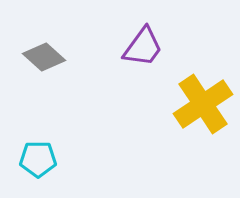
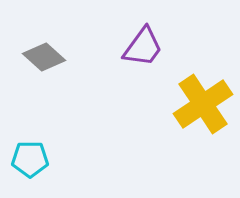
cyan pentagon: moved 8 px left
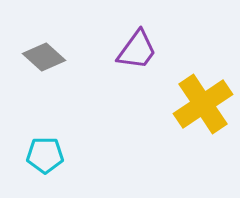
purple trapezoid: moved 6 px left, 3 px down
cyan pentagon: moved 15 px right, 4 px up
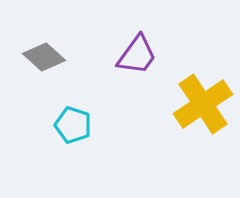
purple trapezoid: moved 5 px down
cyan pentagon: moved 28 px right, 30 px up; rotated 18 degrees clockwise
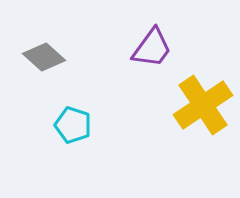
purple trapezoid: moved 15 px right, 7 px up
yellow cross: moved 1 px down
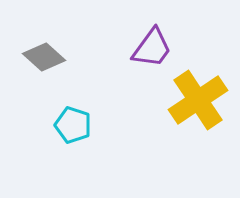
yellow cross: moved 5 px left, 5 px up
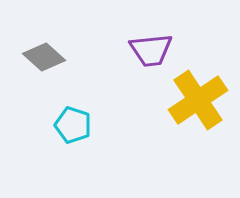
purple trapezoid: moved 1 px left, 2 px down; rotated 48 degrees clockwise
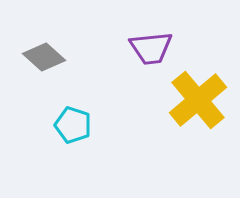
purple trapezoid: moved 2 px up
yellow cross: rotated 6 degrees counterclockwise
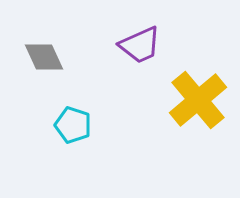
purple trapezoid: moved 11 px left, 3 px up; rotated 18 degrees counterclockwise
gray diamond: rotated 24 degrees clockwise
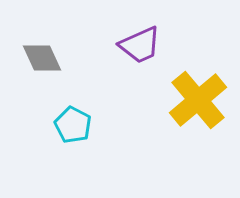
gray diamond: moved 2 px left, 1 px down
cyan pentagon: rotated 9 degrees clockwise
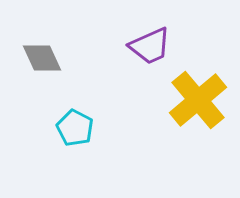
purple trapezoid: moved 10 px right, 1 px down
cyan pentagon: moved 2 px right, 3 px down
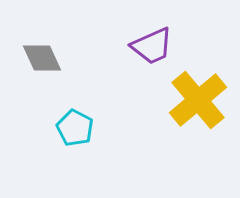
purple trapezoid: moved 2 px right
